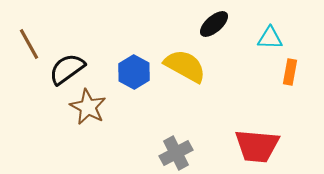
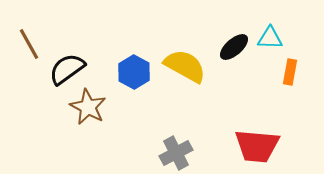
black ellipse: moved 20 px right, 23 px down
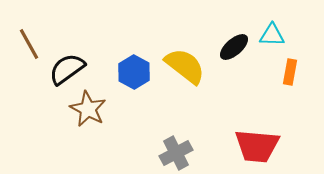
cyan triangle: moved 2 px right, 3 px up
yellow semicircle: rotated 9 degrees clockwise
brown star: moved 2 px down
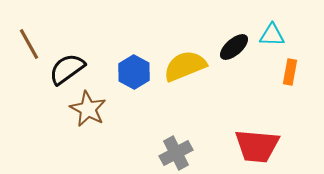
yellow semicircle: rotated 60 degrees counterclockwise
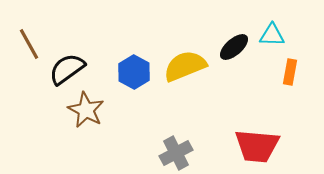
brown star: moved 2 px left, 1 px down
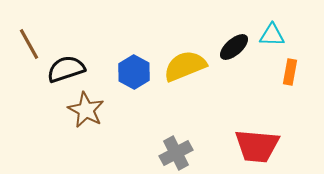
black semicircle: moved 1 px left; rotated 18 degrees clockwise
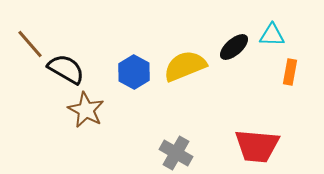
brown line: moved 1 px right; rotated 12 degrees counterclockwise
black semicircle: rotated 48 degrees clockwise
gray cross: rotated 32 degrees counterclockwise
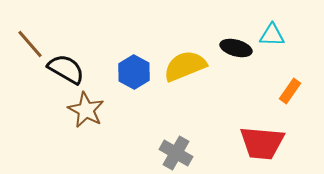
black ellipse: moved 2 px right, 1 px down; rotated 56 degrees clockwise
orange rectangle: moved 19 px down; rotated 25 degrees clockwise
red trapezoid: moved 5 px right, 3 px up
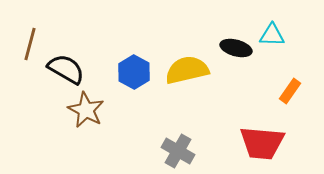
brown line: rotated 56 degrees clockwise
yellow semicircle: moved 2 px right, 4 px down; rotated 9 degrees clockwise
gray cross: moved 2 px right, 2 px up
